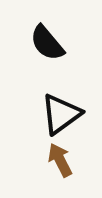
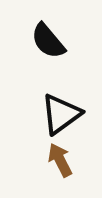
black semicircle: moved 1 px right, 2 px up
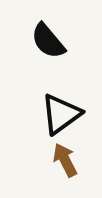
brown arrow: moved 5 px right
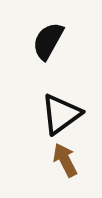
black semicircle: rotated 69 degrees clockwise
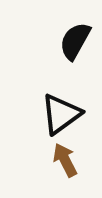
black semicircle: moved 27 px right
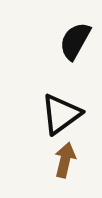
brown arrow: rotated 40 degrees clockwise
